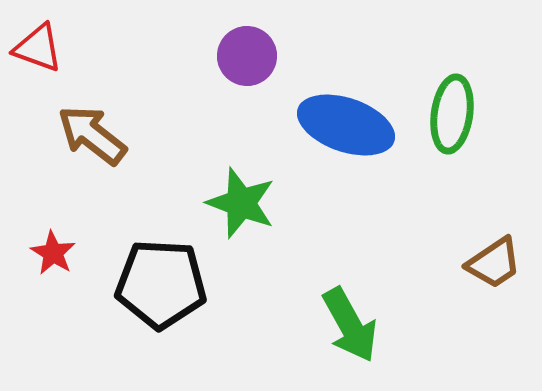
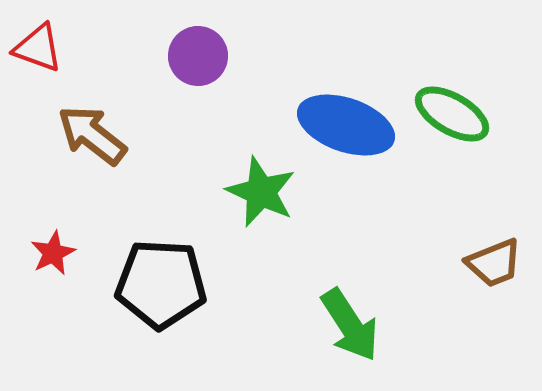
purple circle: moved 49 px left
green ellipse: rotated 68 degrees counterclockwise
green star: moved 20 px right, 11 px up; rotated 4 degrees clockwise
red star: rotated 15 degrees clockwise
brown trapezoid: rotated 12 degrees clockwise
green arrow: rotated 4 degrees counterclockwise
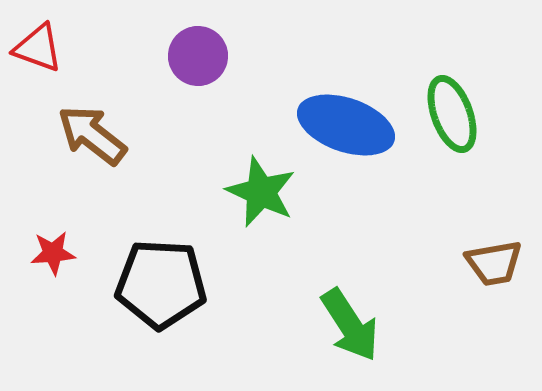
green ellipse: rotated 40 degrees clockwise
red star: rotated 21 degrees clockwise
brown trapezoid: rotated 12 degrees clockwise
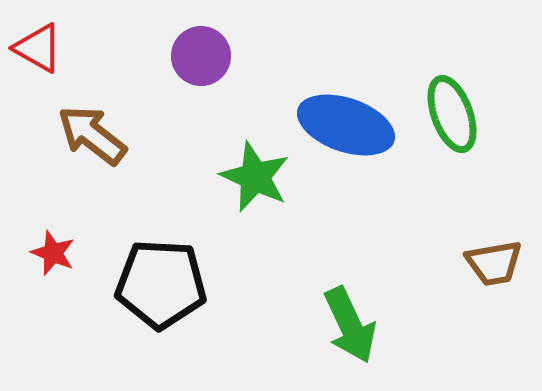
red triangle: rotated 10 degrees clockwise
purple circle: moved 3 px right
green star: moved 6 px left, 15 px up
red star: rotated 27 degrees clockwise
green arrow: rotated 8 degrees clockwise
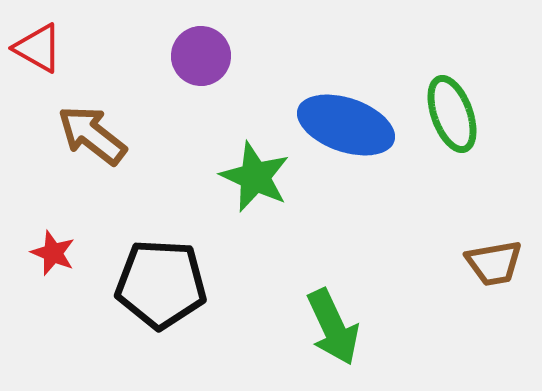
green arrow: moved 17 px left, 2 px down
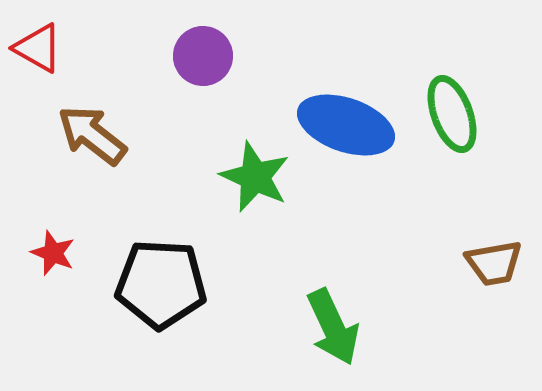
purple circle: moved 2 px right
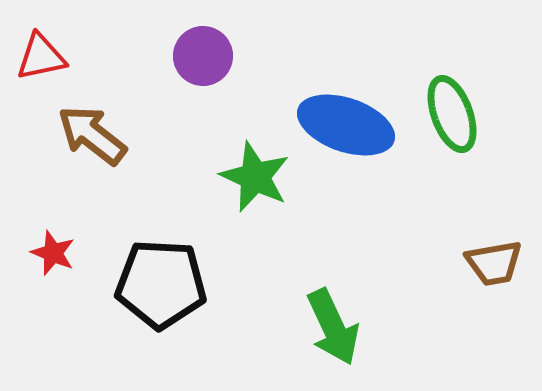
red triangle: moved 3 px right, 9 px down; rotated 42 degrees counterclockwise
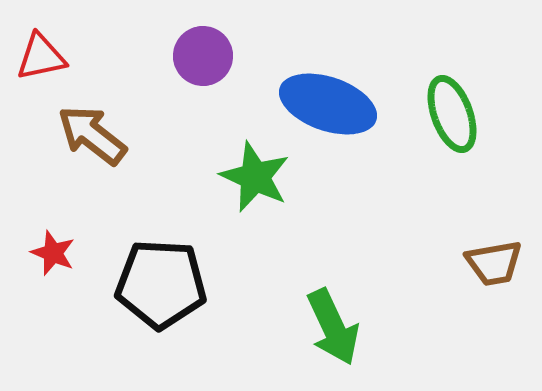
blue ellipse: moved 18 px left, 21 px up
